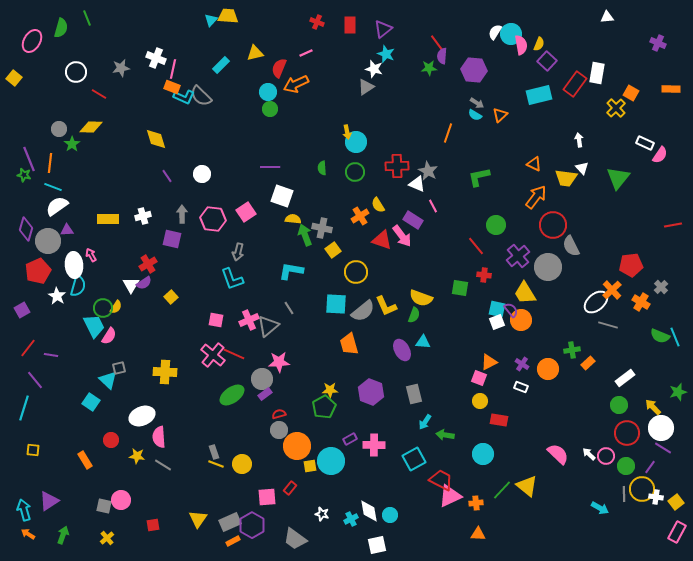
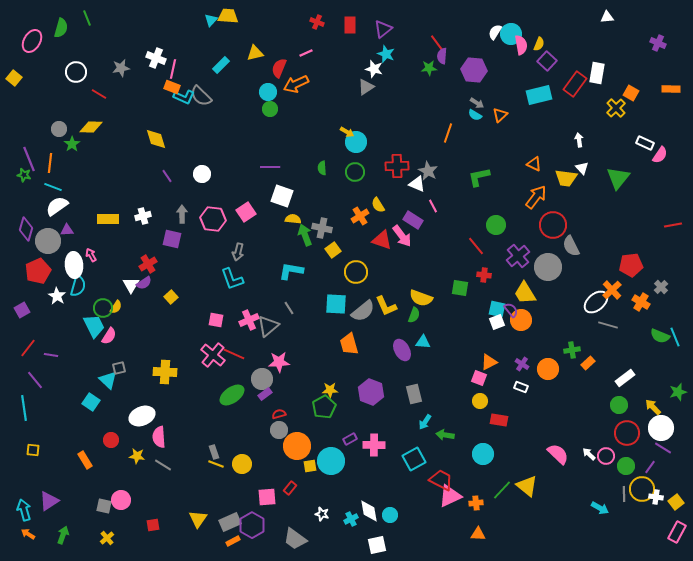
yellow arrow at (347, 132): rotated 48 degrees counterclockwise
cyan line at (24, 408): rotated 25 degrees counterclockwise
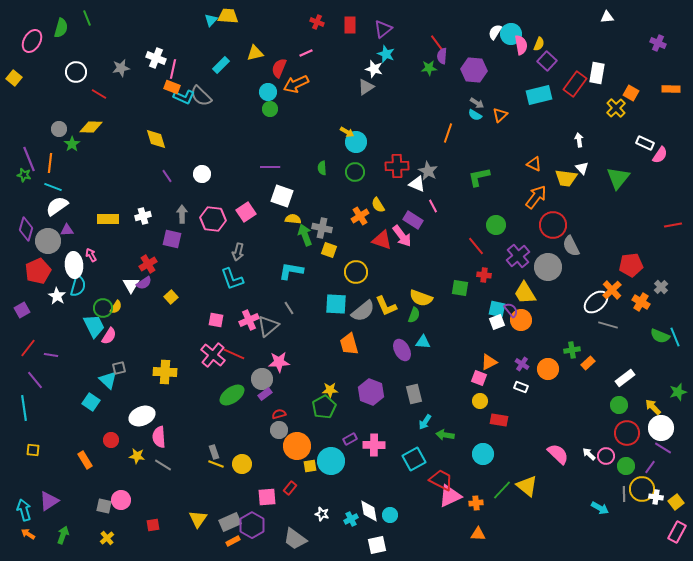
yellow square at (333, 250): moved 4 px left; rotated 35 degrees counterclockwise
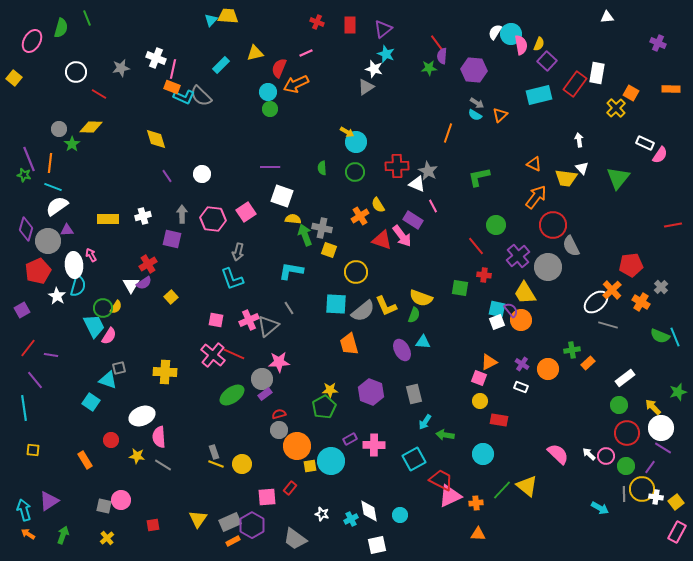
cyan triangle at (108, 380): rotated 24 degrees counterclockwise
cyan circle at (390, 515): moved 10 px right
